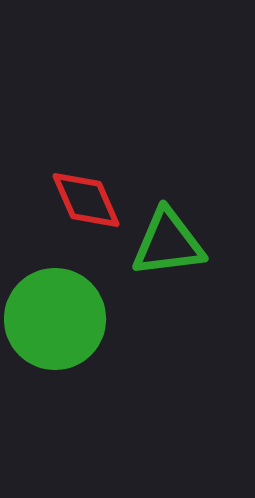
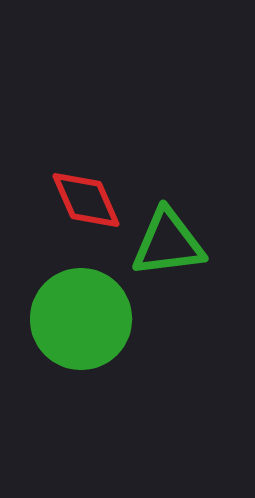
green circle: moved 26 px right
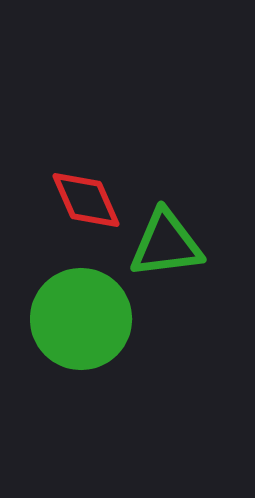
green triangle: moved 2 px left, 1 px down
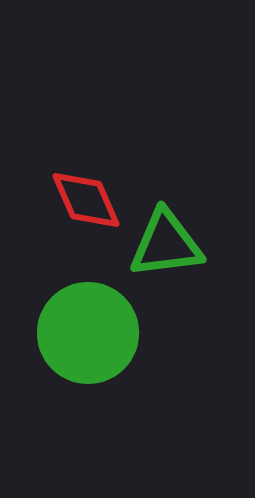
green circle: moved 7 px right, 14 px down
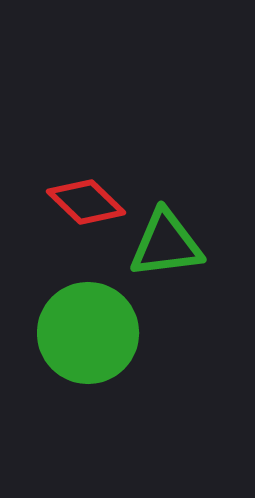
red diamond: moved 2 px down; rotated 22 degrees counterclockwise
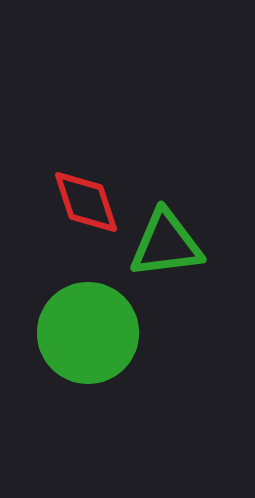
red diamond: rotated 28 degrees clockwise
